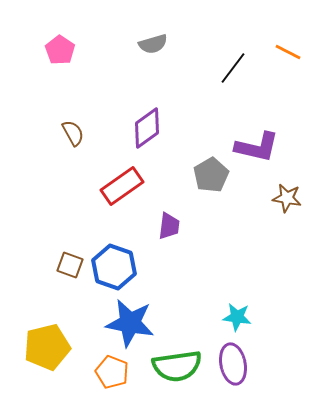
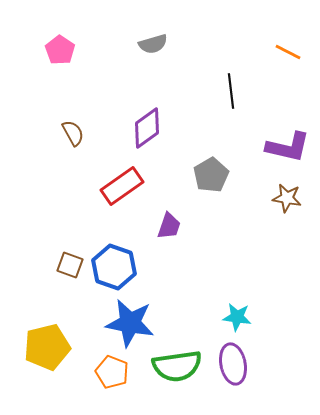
black line: moved 2 px left, 23 px down; rotated 44 degrees counterclockwise
purple L-shape: moved 31 px right
purple trapezoid: rotated 12 degrees clockwise
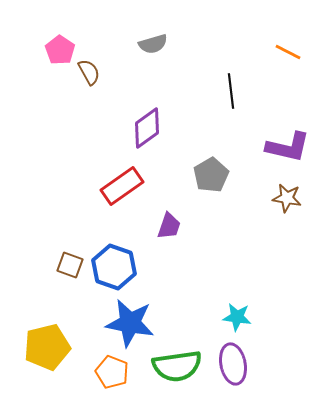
brown semicircle: moved 16 px right, 61 px up
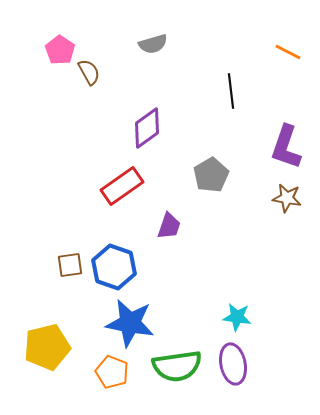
purple L-shape: moved 2 px left; rotated 96 degrees clockwise
brown square: rotated 28 degrees counterclockwise
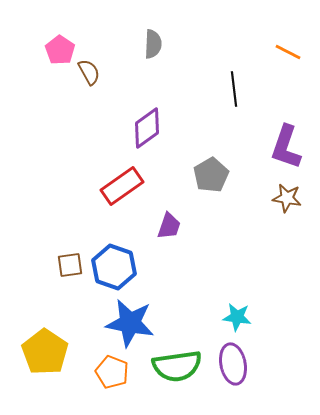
gray semicircle: rotated 72 degrees counterclockwise
black line: moved 3 px right, 2 px up
yellow pentagon: moved 2 px left, 5 px down; rotated 24 degrees counterclockwise
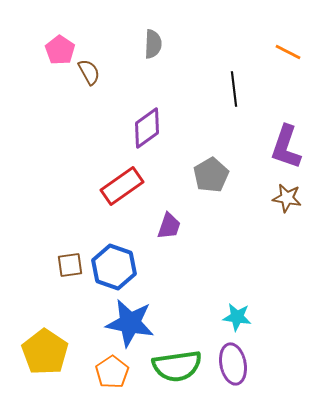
orange pentagon: rotated 16 degrees clockwise
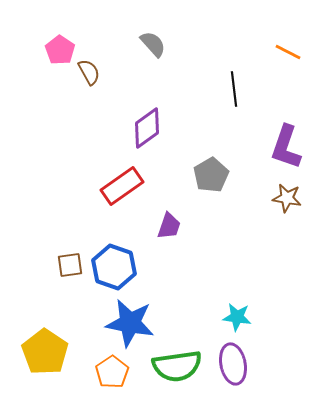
gray semicircle: rotated 44 degrees counterclockwise
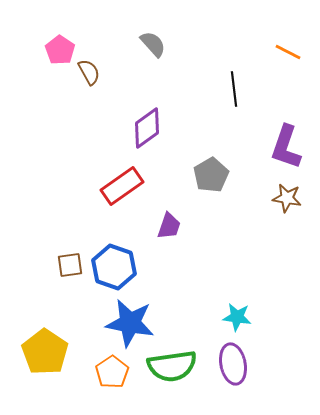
green semicircle: moved 5 px left
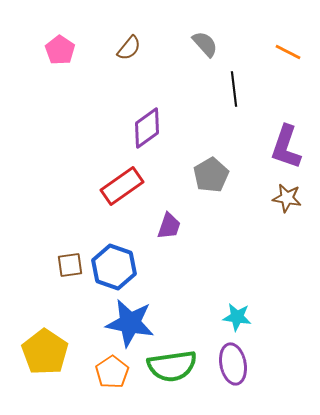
gray semicircle: moved 52 px right
brown semicircle: moved 40 px right, 24 px up; rotated 68 degrees clockwise
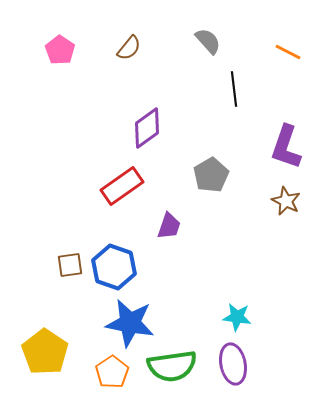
gray semicircle: moved 3 px right, 3 px up
brown star: moved 1 px left, 3 px down; rotated 16 degrees clockwise
